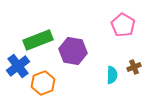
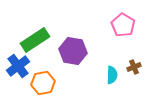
green rectangle: moved 3 px left; rotated 12 degrees counterclockwise
orange hexagon: rotated 10 degrees clockwise
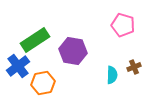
pink pentagon: rotated 15 degrees counterclockwise
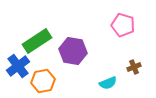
green rectangle: moved 2 px right, 1 px down
cyan semicircle: moved 4 px left, 8 px down; rotated 66 degrees clockwise
orange hexagon: moved 2 px up
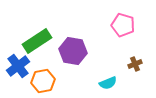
brown cross: moved 1 px right, 3 px up
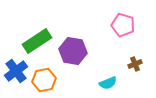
blue cross: moved 2 px left, 5 px down
orange hexagon: moved 1 px right, 1 px up
